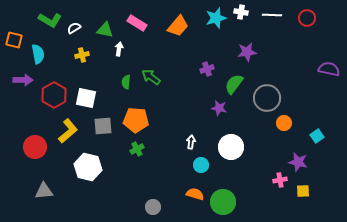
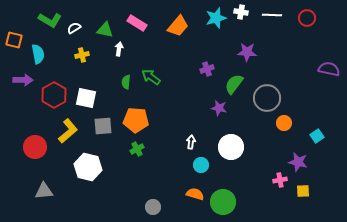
purple star at (247, 52): rotated 12 degrees clockwise
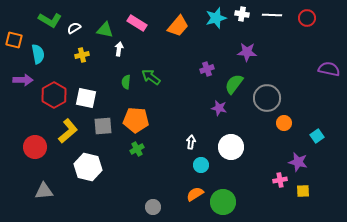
white cross at (241, 12): moved 1 px right, 2 px down
orange semicircle at (195, 194): rotated 48 degrees counterclockwise
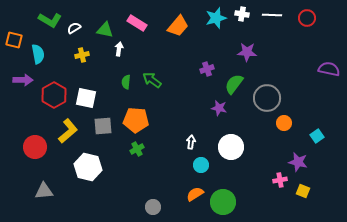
green arrow at (151, 77): moved 1 px right, 3 px down
yellow square at (303, 191): rotated 24 degrees clockwise
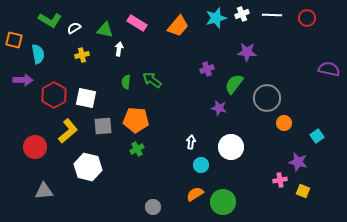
white cross at (242, 14): rotated 32 degrees counterclockwise
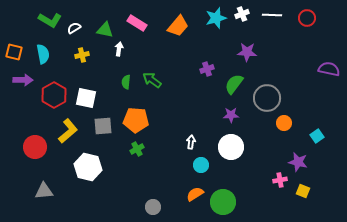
orange square at (14, 40): moved 12 px down
cyan semicircle at (38, 54): moved 5 px right
purple star at (219, 108): moved 12 px right, 7 px down; rotated 14 degrees counterclockwise
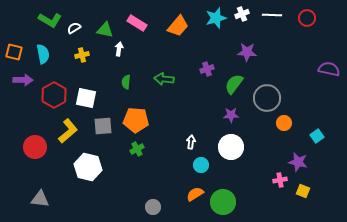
green arrow at (152, 80): moved 12 px right, 1 px up; rotated 30 degrees counterclockwise
gray triangle at (44, 191): moved 4 px left, 8 px down; rotated 12 degrees clockwise
